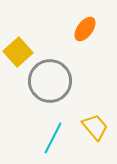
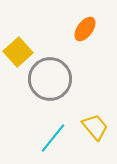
gray circle: moved 2 px up
cyan line: rotated 12 degrees clockwise
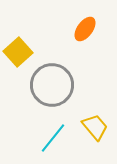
gray circle: moved 2 px right, 6 px down
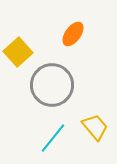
orange ellipse: moved 12 px left, 5 px down
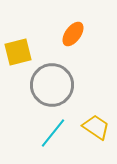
yellow square: rotated 28 degrees clockwise
yellow trapezoid: moved 1 px right; rotated 16 degrees counterclockwise
cyan line: moved 5 px up
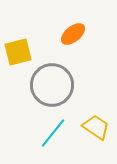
orange ellipse: rotated 15 degrees clockwise
